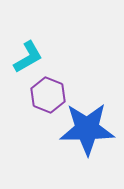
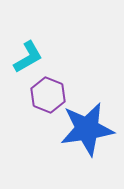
blue star: rotated 8 degrees counterclockwise
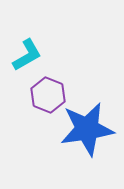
cyan L-shape: moved 1 px left, 2 px up
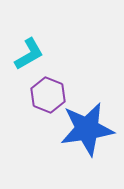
cyan L-shape: moved 2 px right, 1 px up
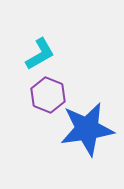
cyan L-shape: moved 11 px right
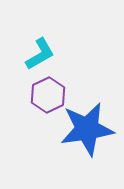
purple hexagon: rotated 12 degrees clockwise
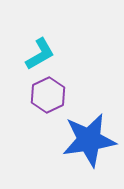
blue star: moved 2 px right, 11 px down
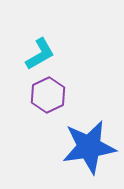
blue star: moved 7 px down
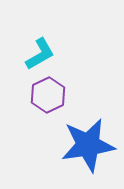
blue star: moved 1 px left, 2 px up
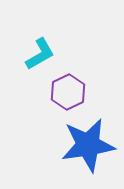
purple hexagon: moved 20 px right, 3 px up
